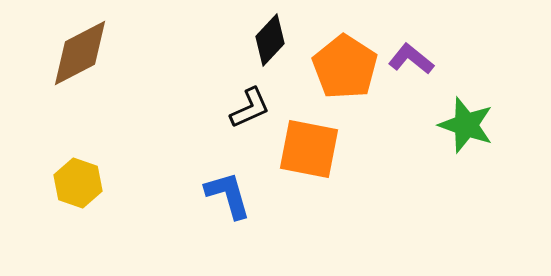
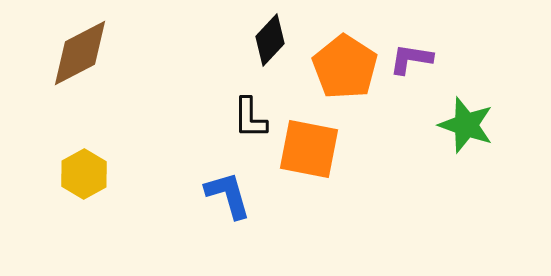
purple L-shape: rotated 30 degrees counterclockwise
black L-shape: moved 10 px down; rotated 114 degrees clockwise
yellow hexagon: moved 6 px right, 9 px up; rotated 12 degrees clockwise
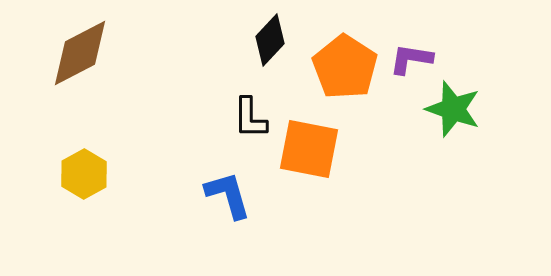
green star: moved 13 px left, 16 px up
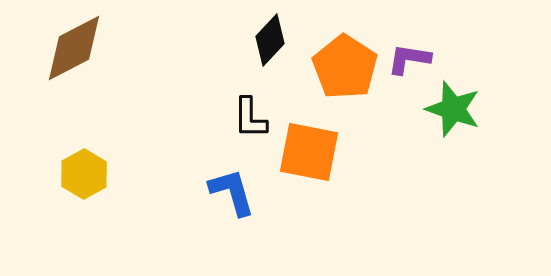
brown diamond: moved 6 px left, 5 px up
purple L-shape: moved 2 px left
orange square: moved 3 px down
blue L-shape: moved 4 px right, 3 px up
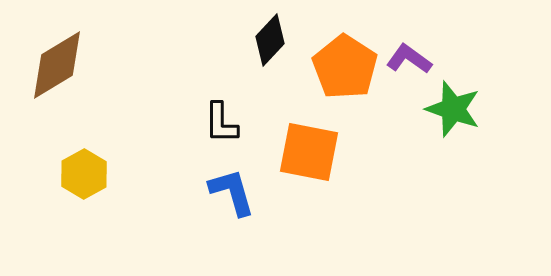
brown diamond: moved 17 px left, 17 px down; rotated 4 degrees counterclockwise
purple L-shape: rotated 27 degrees clockwise
black L-shape: moved 29 px left, 5 px down
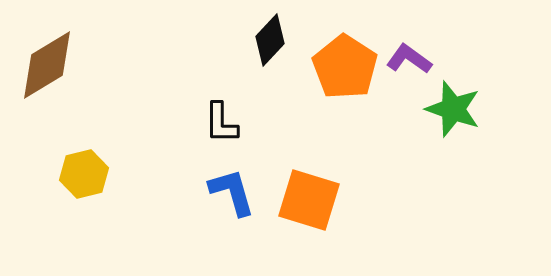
brown diamond: moved 10 px left
orange square: moved 48 px down; rotated 6 degrees clockwise
yellow hexagon: rotated 15 degrees clockwise
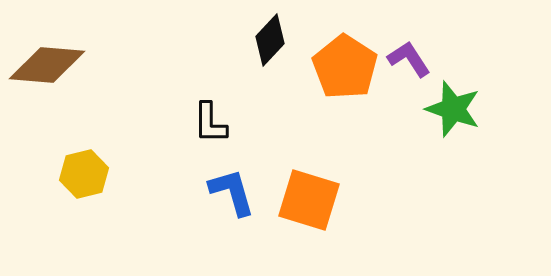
purple L-shape: rotated 21 degrees clockwise
brown diamond: rotated 36 degrees clockwise
black L-shape: moved 11 px left
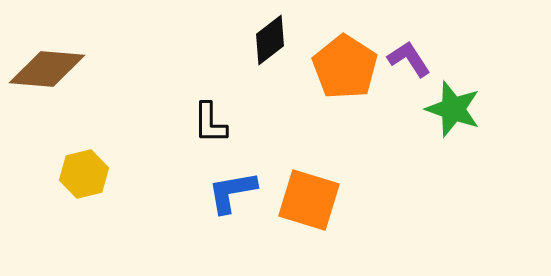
black diamond: rotated 9 degrees clockwise
brown diamond: moved 4 px down
blue L-shape: rotated 84 degrees counterclockwise
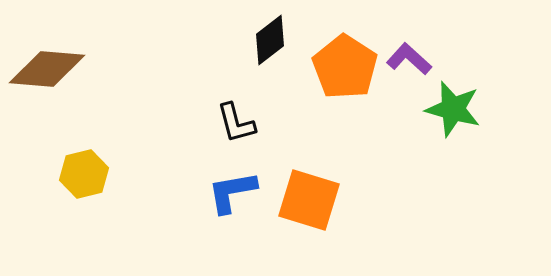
purple L-shape: rotated 15 degrees counterclockwise
green star: rotated 4 degrees counterclockwise
black L-shape: moved 26 px right; rotated 15 degrees counterclockwise
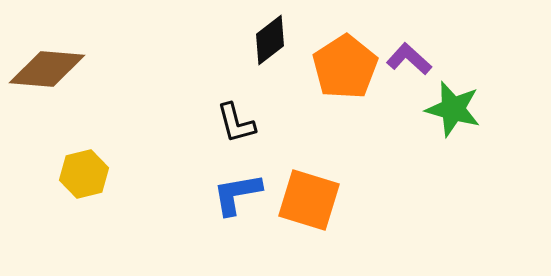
orange pentagon: rotated 6 degrees clockwise
blue L-shape: moved 5 px right, 2 px down
